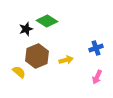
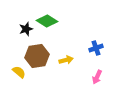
brown hexagon: rotated 15 degrees clockwise
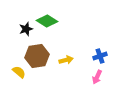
blue cross: moved 4 px right, 8 px down
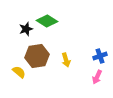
yellow arrow: rotated 88 degrees clockwise
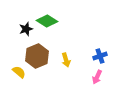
brown hexagon: rotated 15 degrees counterclockwise
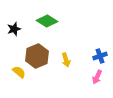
black star: moved 12 px left
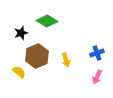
black star: moved 7 px right, 4 px down
blue cross: moved 3 px left, 3 px up
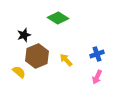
green diamond: moved 11 px right, 3 px up
black star: moved 3 px right, 2 px down
blue cross: moved 1 px down
yellow arrow: rotated 152 degrees clockwise
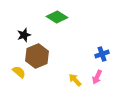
green diamond: moved 1 px left, 1 px up
blue cross: moved 5 px right
yellow arrow: moved 9 px right, 20 px down
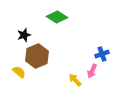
pink arrow: moved 5 px left, 6 px up
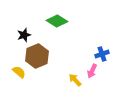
green diamond: moved 4 px down
